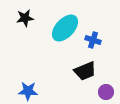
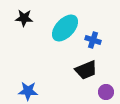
black star: moved 1 px left; rotated 12 degrees clockwise
black trapezoid: moved 1 px right, 1 px up
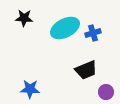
cyan ellipse: rotated 20 degrees clockwise
blue cross: moved 7 px up; rotated 35 degrees counterclockwise
blue star: moved 2 px right, 2 px up
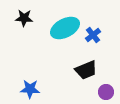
blue cross: moved 2 px down; rotated 21 degrees counterclockwise
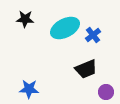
black star: moved 1 px right, 1 px down
black trapezoid: moved 1 px up
blue star: moved 1 px left
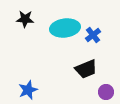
cyan ellipse: rotated 20 degrees clockwise
blue star: moved 1 px left, 1 px down; rotated 24 degrees counterclockwise
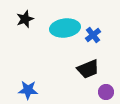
black star: rotated 24 degrees counterclockwise
black trapezoid: moved 2 px right
blue star: rotated 24 degrees clockwise
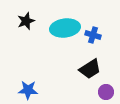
black star: moved 1 px right, 2 px down
blue cross: rotated 35 degrees counterclockwise
black trapezoid: moved 2 px right; rotated 10 degrees counterclockwise
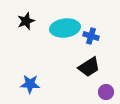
blue cross: moved 2 px left, 1 px down
black trapezoid: moved 1 px left, 2 px up
blue star: moved 2 px right, 6 px up
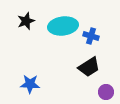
cyan ellipse: moved 2 px left, 2 px up
